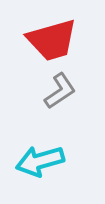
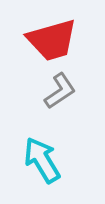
cyan arrow: moved 2 px right, 1 px up; rotated 75 degrees clockwise
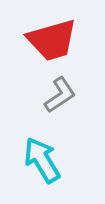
gray L-shape: moved 4 px down
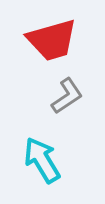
gray L-shape: moved 7 px right, 1 px down
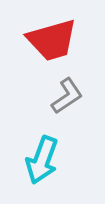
cyan arrow: rotated 129 degrees counterclockwise
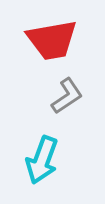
red trapezoid: rotated 6 degrees clockwise
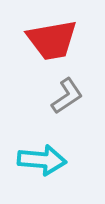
cyan arrow: rotated 105 degrees counterclockwise
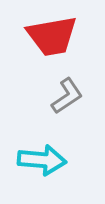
red trapezoid: moved 4 px up
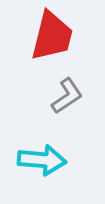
red trapezoid: rotated 66 degrees counterclockwise
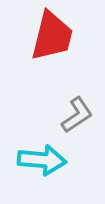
gray L-shape: moved 10 px right, 19 px down
